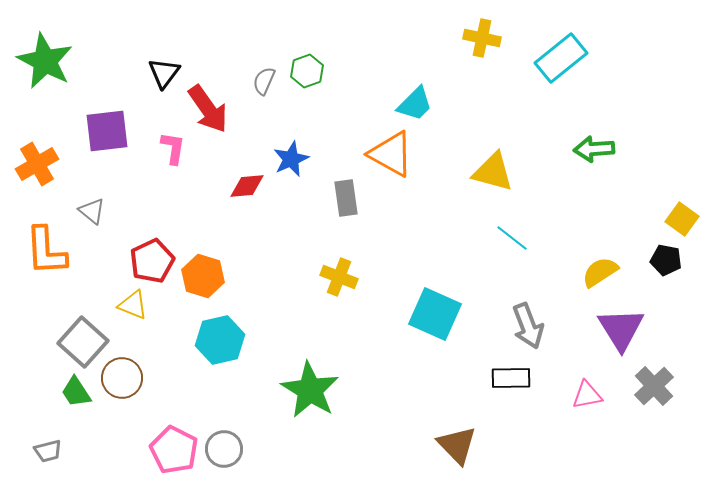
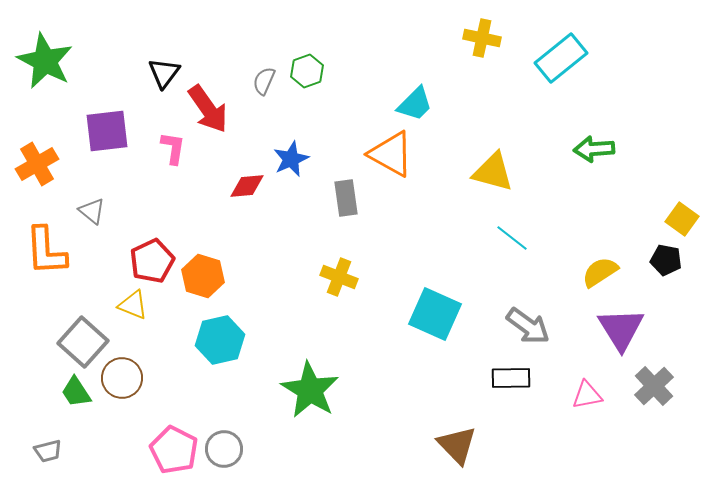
gray arrow at (528, 326): rotated 33 degrees counterclockwise
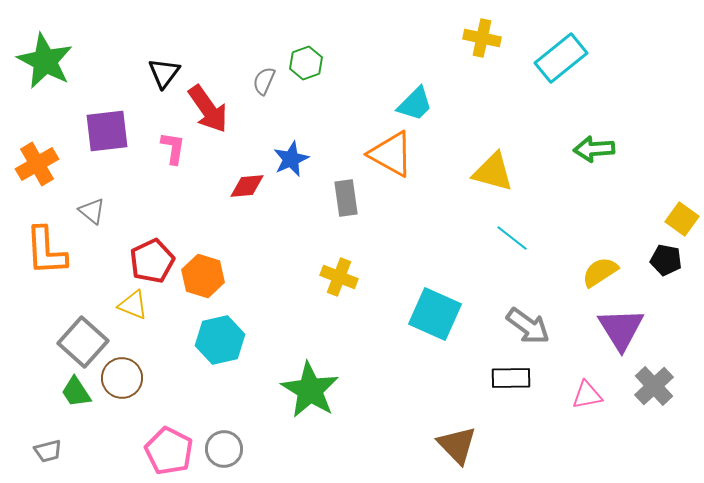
green hexagon at (307, 71): moved 1 px left, 8 px up
pink pentagon at (174, 450): moved 5 px left, 1 px down
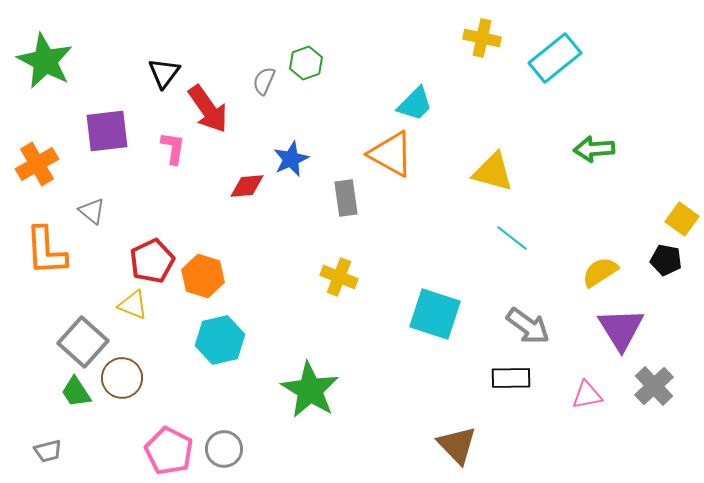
cyan rectangle at (561, 58): moved 6 px left
cyan square at (435, 314): rotated 6 degrees counterclockwise
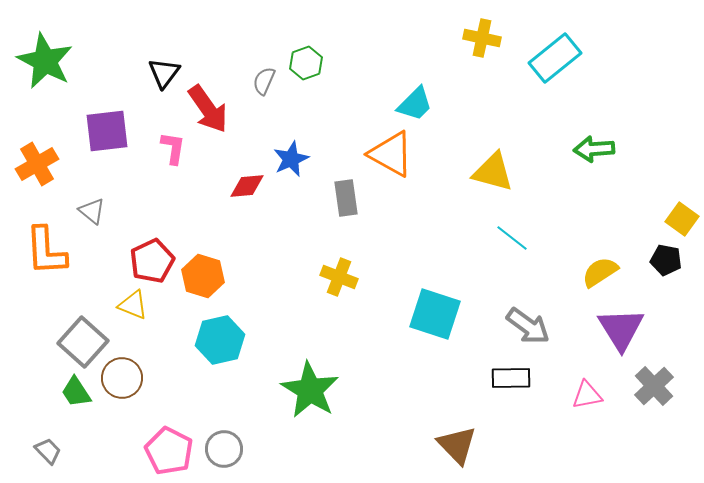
gray trapezoid at (48, 451): rotated 120 degrees counterclockwise
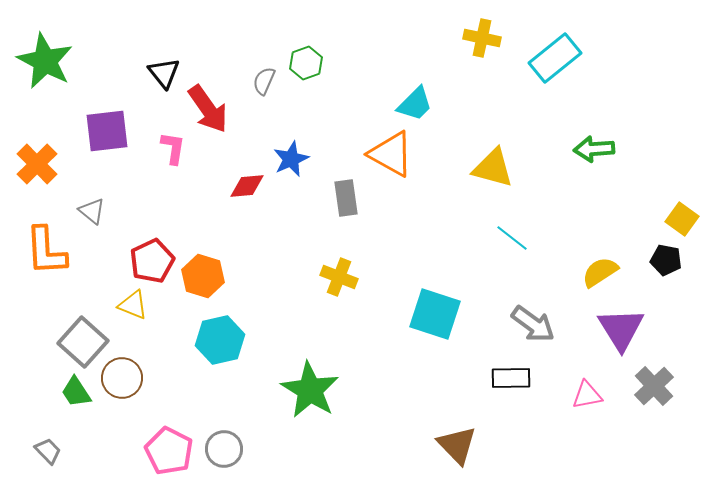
black triangle at (164, 73): rotated 16 degrees counterclockwise
orange cross at (37, 164): rotated 15 degrees counterclockwise
yellow triangle at (493, 172): moved 4 px up
gray arrow at (528, 326): moved 5 px right, 2 px up
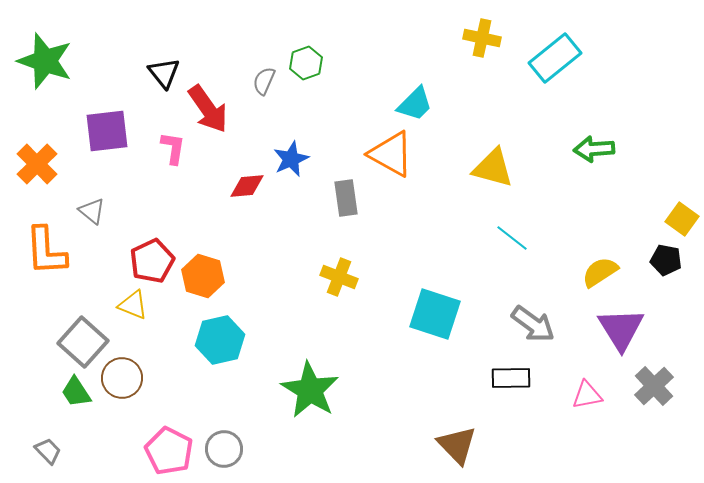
green star at (45, 61): rotated 8 degrees counterclockwise
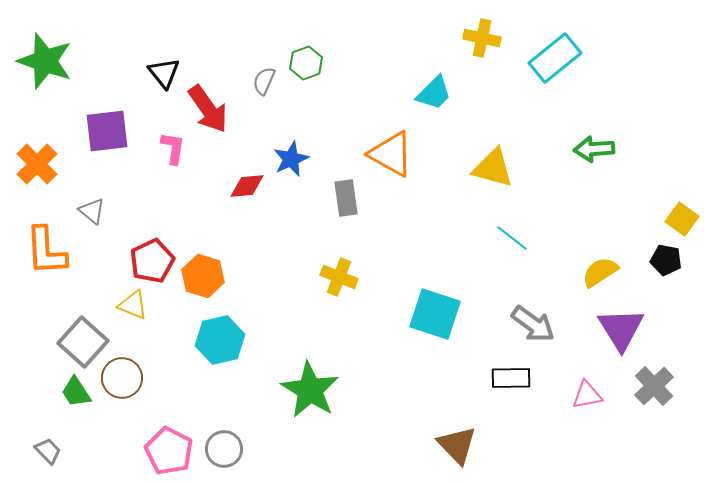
cyan trapezoid at (415, 104): moved 19 px right, 11 px up
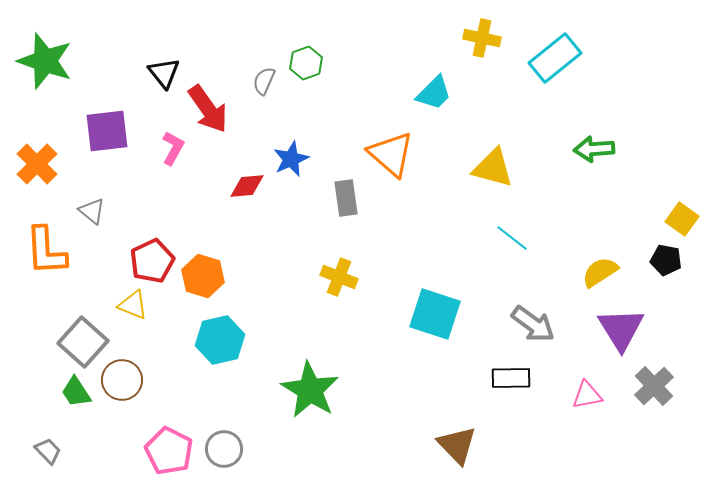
pink L-shape at (173, 148): rotated 20 degrees clockwise
orange triangle at (391, 154): rotated 12 degrees clockwise
brown circle at (122, 378): moved 2 px down
